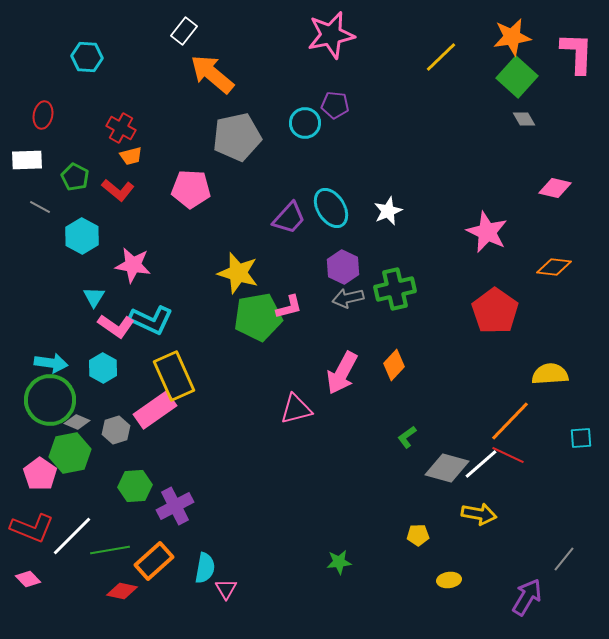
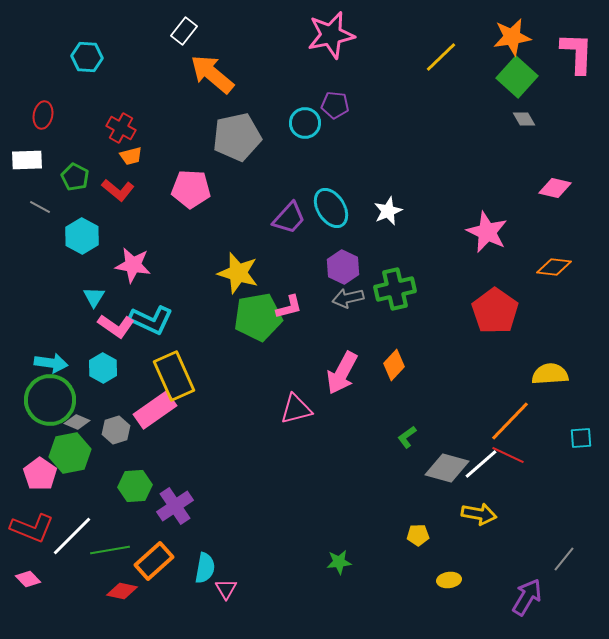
purple cross at (175, 506): rotated 6 degrees counterclockwise
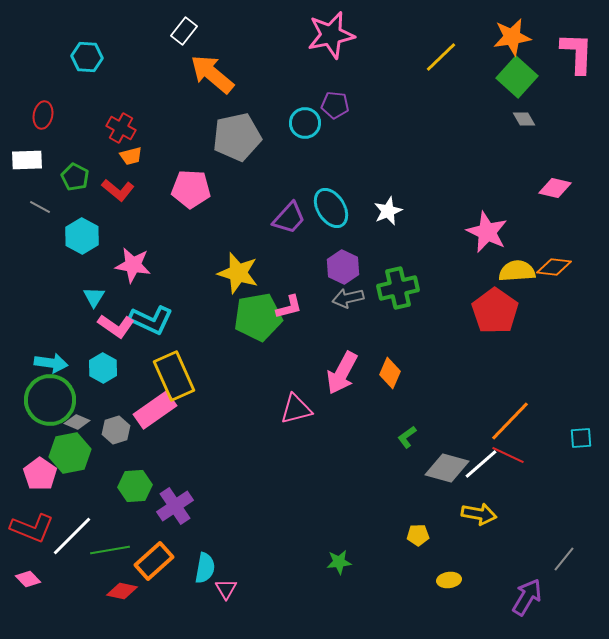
green cross at (395, 289): moved 3 px right, 1 px up
orange diamond at (394, 365): moved 4 px left, 8 px down; rotated 20 degrees counterclockwise
yellow semicircle at (550, 374): moved 33 px left, 103 px up
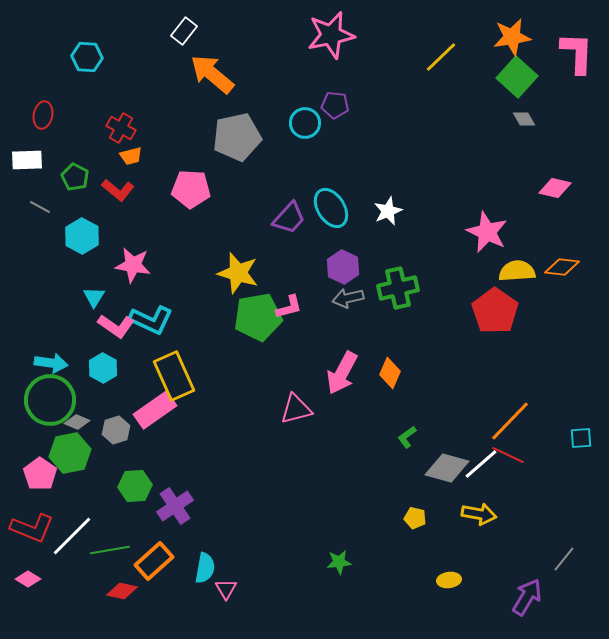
orange diamond at (554, 267): moved 8 px right
yellow pentagon at (418, 535): moved 3 px left, 17 px up; rotated 15 degrees clockwise
pink diamond at (28, 579): rotated 15 degrees counterclockwise
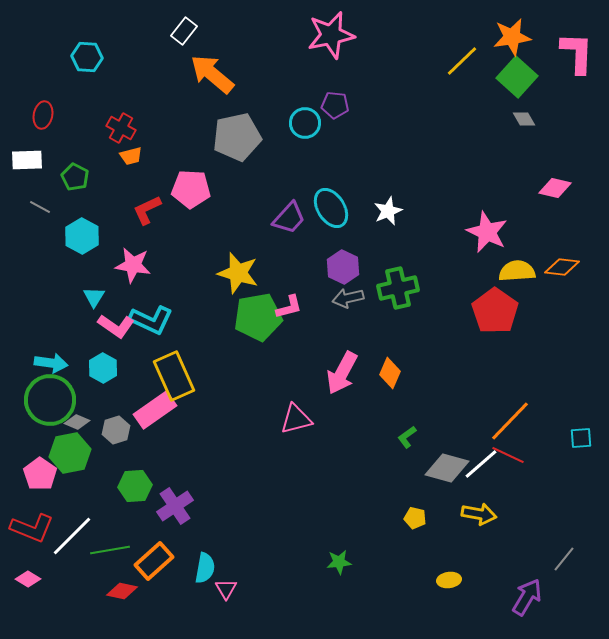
yellow line at (441, 57): moved 21 px right, 4 px down
red L-shape at (118, 190): moved 29 px right, 20 px down; rotated 116 degrees clockwise
pink triangle at (296, 409): moved 10 px down
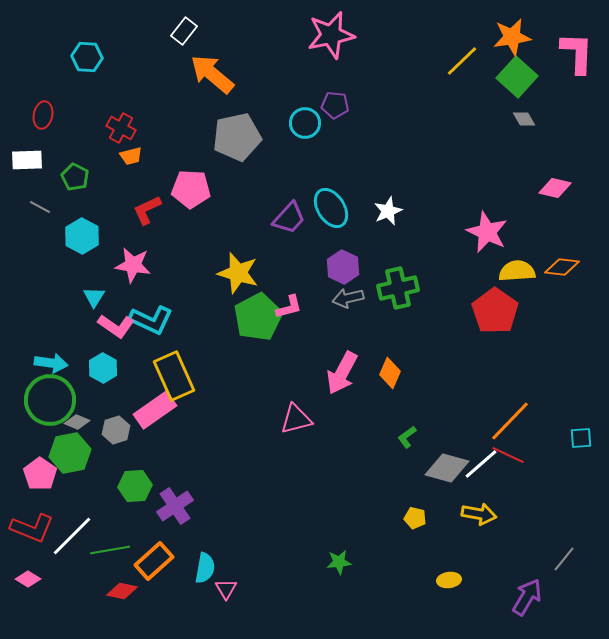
green pentagon at (258, 317): rotated 18 degrees counterclockwise
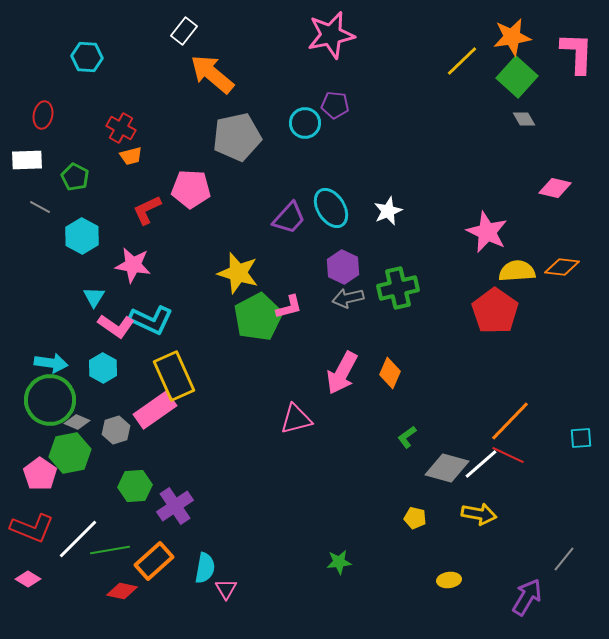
white line at (72, 536): moved 6 px right, 3 px down
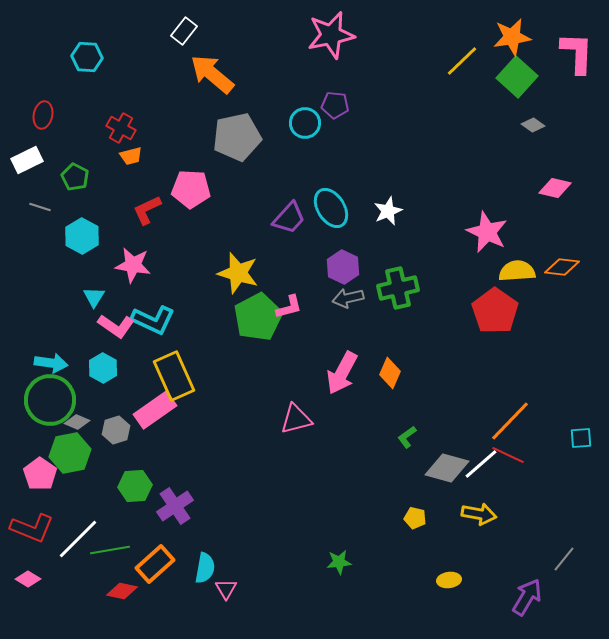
gray diamond at (524, 119): moved 9 px right, 6 px down; rotated 25 degrees counterclockwise
white rectangle at (27, 160): rotated 24 degrees counterclockwise
gray line at (40, 207): rotated 10 degrees counterclockwise
cyan L-shape at (151, 320): moved 2 px right
orange rectangle at (154, 561): moved 1 px right, 3 px down
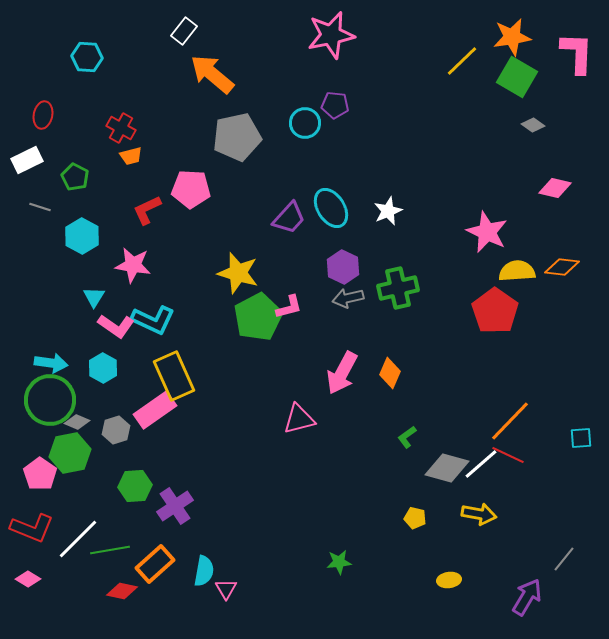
green square at (517, 77): rotated 12 degrees counterclockwise
pink triangle at (296, 419): moved 3 px right
cyan semicircle at (205, 568): moved 1 px left, 3 px down
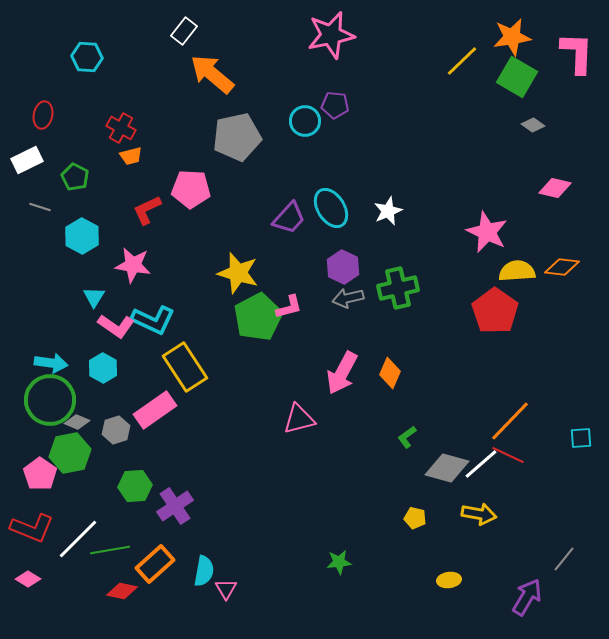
cyan circle at (305, 123): moved 2 px up
yellow rectangle at (174, 376): moved 11 px right, 9 px up; rotated 9 degrees counterclockwise
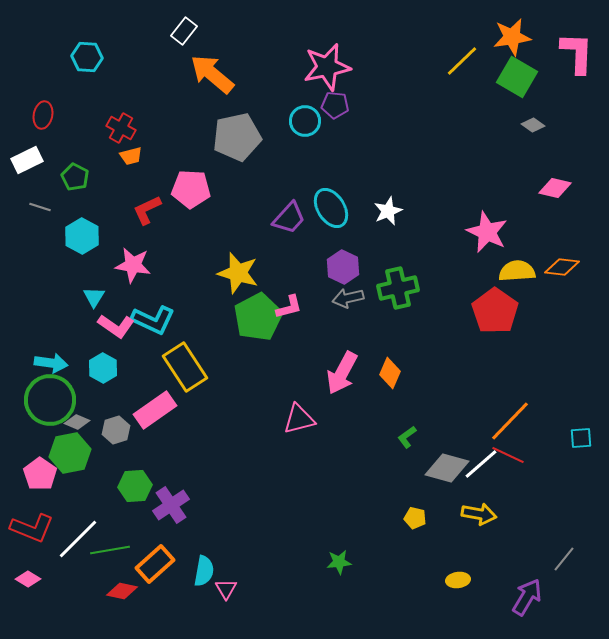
pink star at (331, 35): moved 4 px left, 32 px down
purple cross at (175, 506): moved 4 px left, 1 px up
yellow ellipse at (449, 580): moved 9 px right
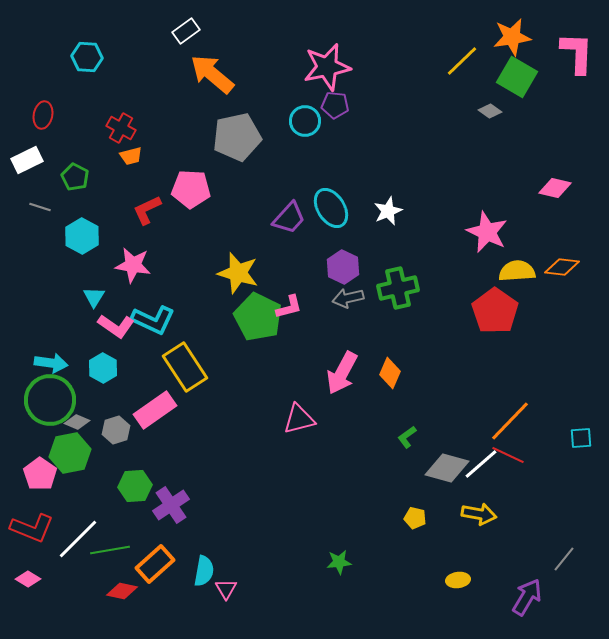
white rectangle at (184, 31): moved 2 px right; rotated 16 degrees clockwise
gray diamond at (533, 125): moved 43 px left, 14 px up
green pentagon at (258, 317): rotated 18 degrees counterclockwise
